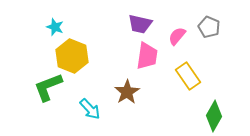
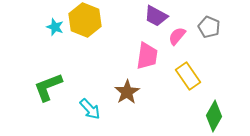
purple trapezoid: moved 16 px right, 8 px up; rotated 15 degrees clockwise
yellow hexagon: moved 13 px right, 36 px up
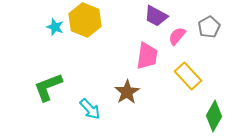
gray pentagon: rotated 20 degrees clockwise
yellow rectangle: rotated 8 degrees counterclockwise
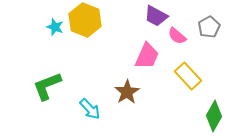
pink semicircle: rotated 90 degrees counterclockwise
pink trapezoid: rotated 16 degrees clockwise
green L-shape: moved 1 px left, 1 px up
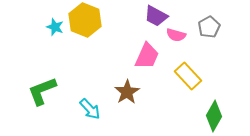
pink semicircle: moved 1 px left, 1 px up; rotated 24 degrees counterclockwise
green L-shape: moved 5 px left, 5 px down
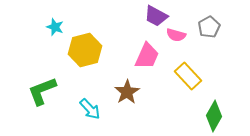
yellow hexagon: moved 30 px down; rotated 24 degrees clockwise
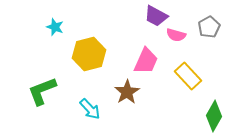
yellow hexagon: moved 4 px right, 4 px down
pink trapezoid: moved 1 px left, 5 px down
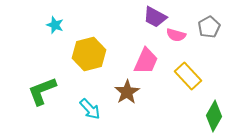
purple trapezoid: moved 1 px left, 1 px down
cyan star: moved 2 px up
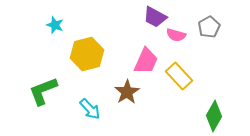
yellow hexagon: moved 2 px left
yellow rectangle: moved 9 px left
green L-shape: moved 1 px right
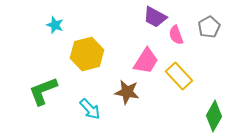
pink semicircle: rotated 54 degrees clockwise
pink trapezoid: rotated 8 degrees clockwise
brown star: rotated 30 degrees counterclockwise
